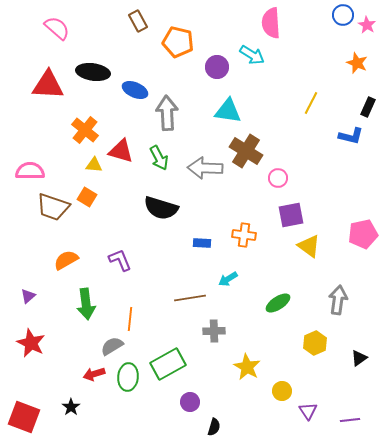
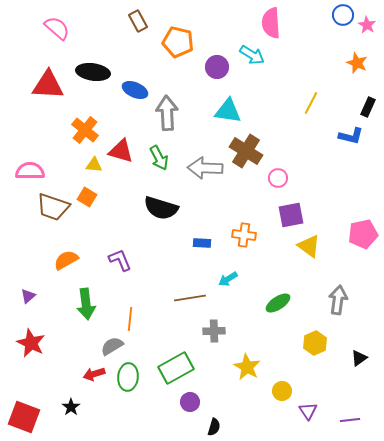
green rectangle at (168, 364): moved 8 px right, 4 px down
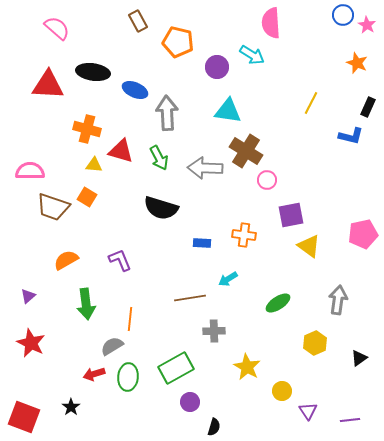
orange cross at (85, 130): moved 2 px right, 1 px up; rotated 24 degrees counterclockwise
pink circle at (278, 178): moved 11 px left, 2 px down
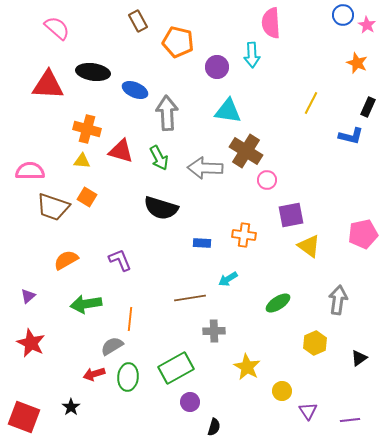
cyan arrow at (252, 55): rotated 55 degrees clockwise
yellow triangle at (94, 165): moved 12 px left, 4 px up
green arrow at (86, 304): rotated 88 degrees clockwise
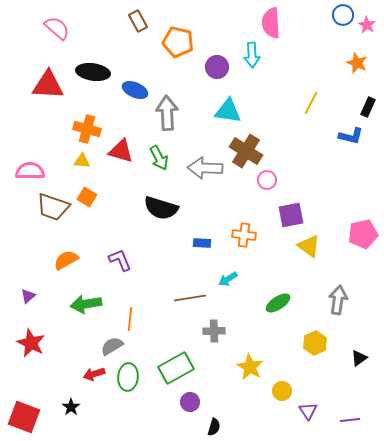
yellow star at (247, 367): moved 3 px right
